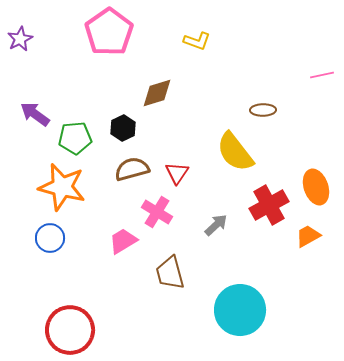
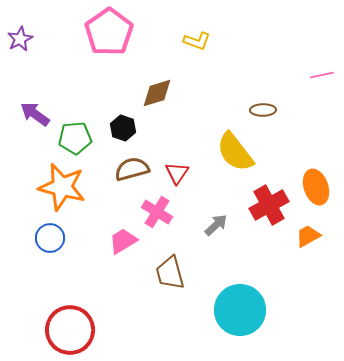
black hexagon: rotated 15 degrees counterclockwise
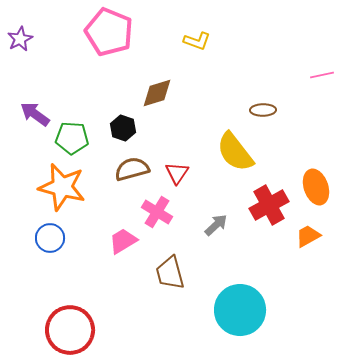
pink pentagon: rotated 15 degrees counterclockwise
green pentagon: moved 3 px left; rotated 8 degrees clockwise
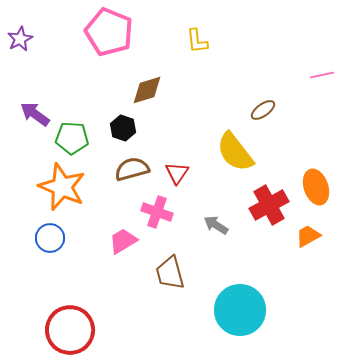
yellow L-shape: rotated 64 degrees clockwise
brown diamond: moved 10 px left, 3 px up
brown ellipse: rotated 35 degrees counterclockwise
orange star: rotated 9 degrees clockwise
pink cross: rotated 12 degrees counterclockwise
gray arrow: rotated 105 degrees counterclockwise
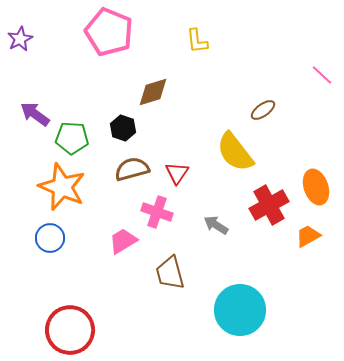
pink line: rotated 55 degrees clockwise
brown diamond: moved 6 px right, 2 px down
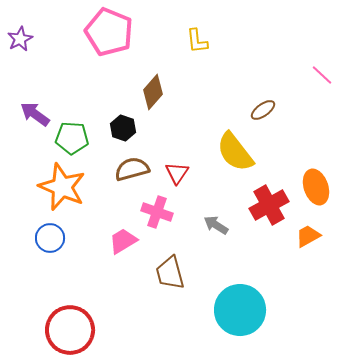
brown diamond: rotated 32 degrees counterclockwise
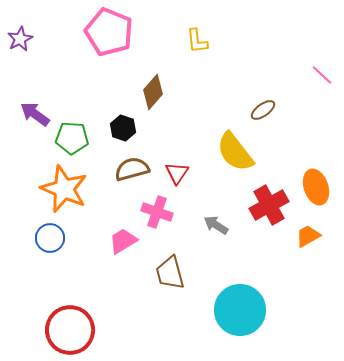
orange star: moved 2 px right, 2 px down
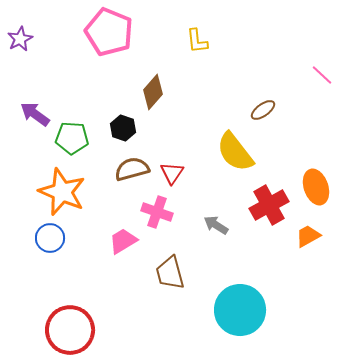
red triangle: moved 5 px left
orange star: moved 2 px left, 3 px down
